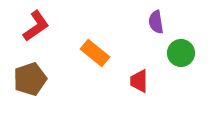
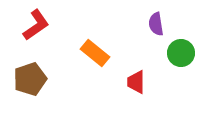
purple semicircle: moved 2 px down
red L-shape: moved 1 px up
red trapezoid: moved 3 px left, 1 px down
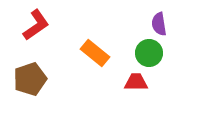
purple semicircle: moved 3 px right
green circle: moved 32 px left
red trapezoid: rotated 90 degrees clockwise
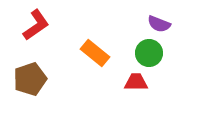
purple semicircle: rotated 60 degrees counterclockwise
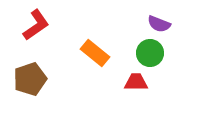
green circle: moved 1 px right
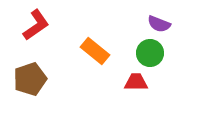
orange rectangle: moved 2 px up
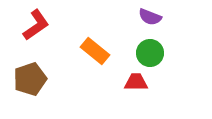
purple semicircle: moved 9 px left, 7 px up
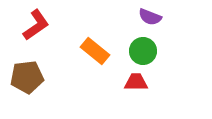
green circle: moved 7 px left, 2 px up
brown pentagon: moved 3 px left, 2 px up; rotated 12 degrees clockwise
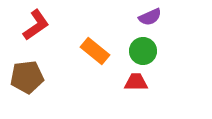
purple semicircle: rotated 45 degrees counterclockwise
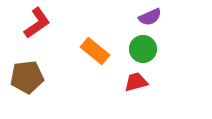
red L-shape: moved 1 px right, 2 px up
green circle: moved 2 px up
red trapezoid: rotated 15 degrees counterclockwise
